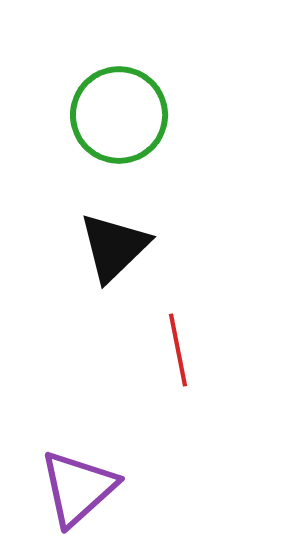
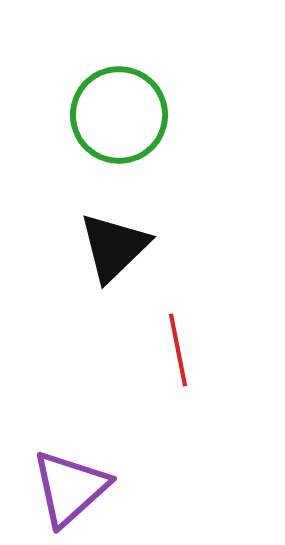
purple triangle: moved 8 px left
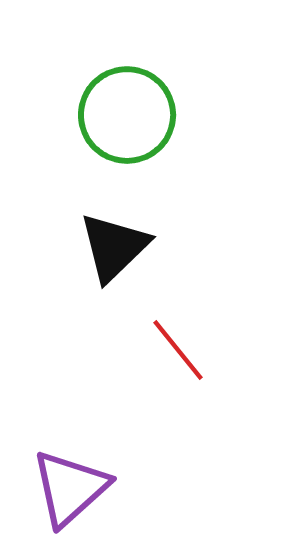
green circle: moved 8 px right
red line: rotated 28 degrees counterclockwise
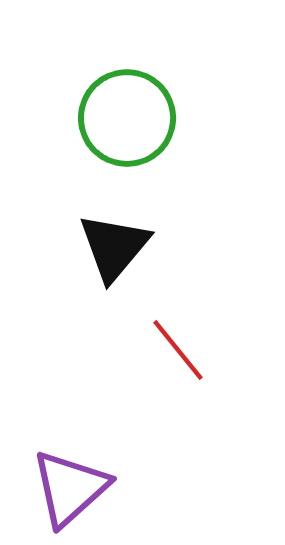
green circle: moved 3 px down
black triangle: rotated 6 degrees counterclockwise
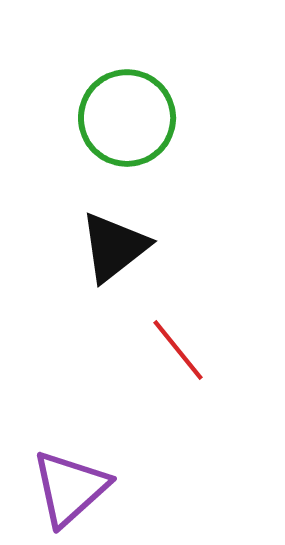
black triangle: rotated 12 degrees clockwise
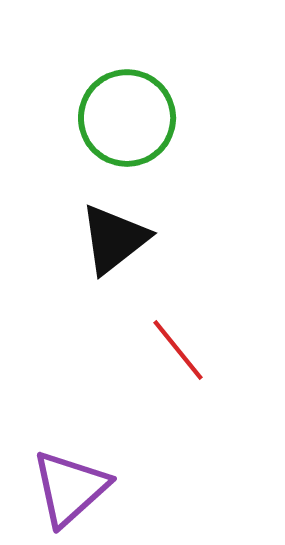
black triangle: moved 8 px up
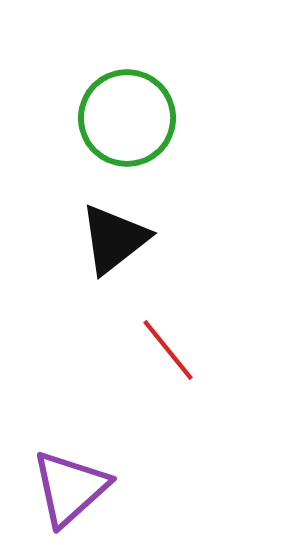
red line: moved 10 px left
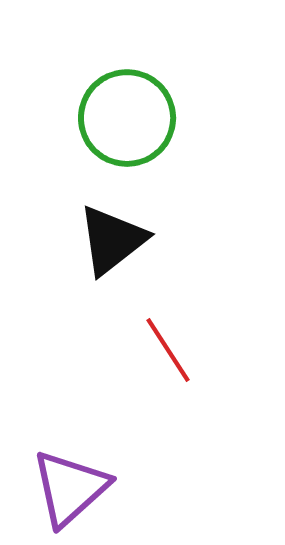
black triangle: moved 2 px left, 1 px down
red line: rotated 6 degrees clockwise
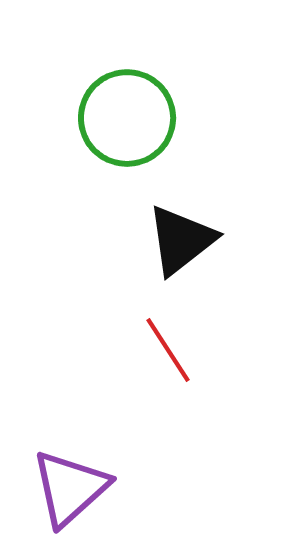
black triangle: moved 69 px right
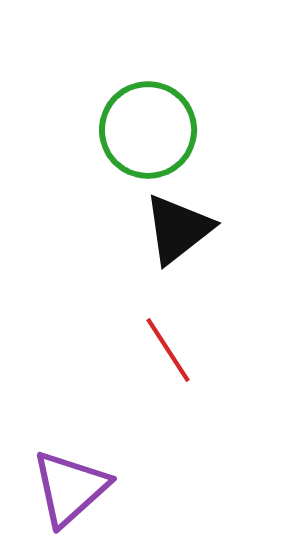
green circle: moved 21 px right, 12 px down
black triangle: moved 3 px left, 11 px up
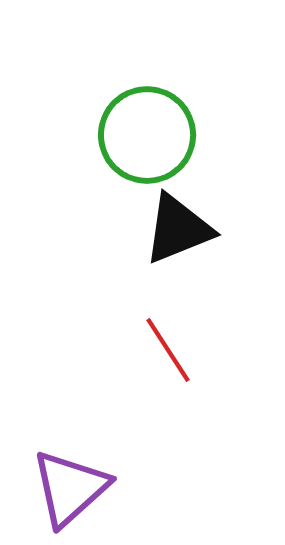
green circle: moved 1 px left, 5 px down
black triangle: rotated 16 degrees clockwise
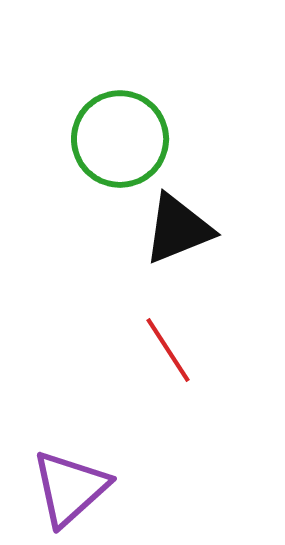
green circle: moved 27 px left, 4 px down
